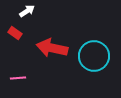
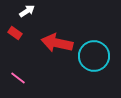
red arrow: moved 5 px right, 5 px up
pink line: rotated 42 degrees clockwise
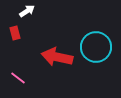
red rectangle: rotated 40 degrees clockwise
red arrow: moved 14 px down
cyan circle: moved 2 px right, 9 px up
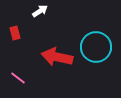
white arrow: moved 13 px right
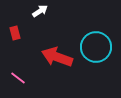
red arrow: rotated 8 degrees clockwise
